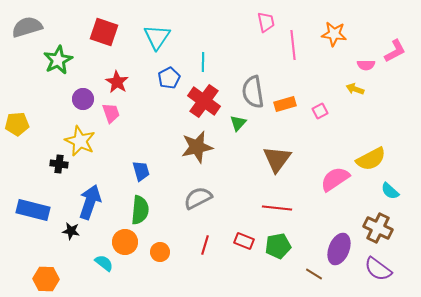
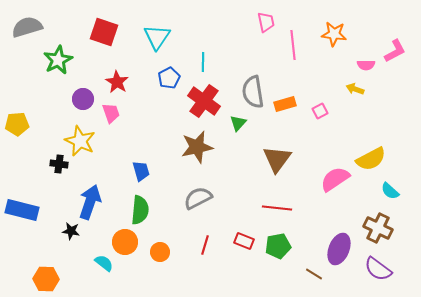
blue rectangle at (33, 210): moved 11 px left
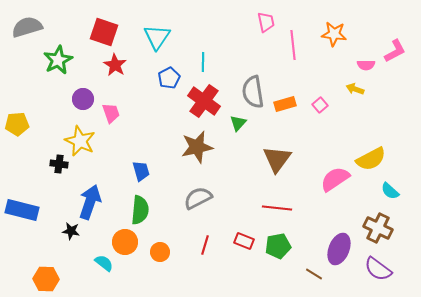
red star at (117, 82): moved 2 px left, 17 px up
pink square at (320, 111): moved 6 px up; rotated 14 degrees counterclockwise
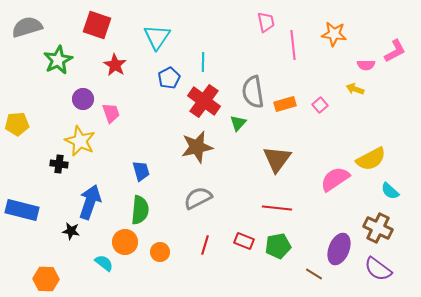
red square at (104, 32): moved 7 px left, 7 px up
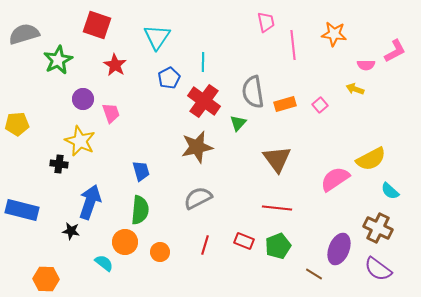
gray semicircle at (27, 27): moved 3 px left, 7 px down
brown triangle at (277, 159): rotated 12 degrees counterclockwise
green pentagon at (278, 246): rotated 10 degrees counterclockwise
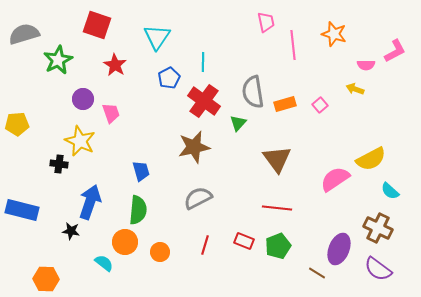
orange star at (334, 34): rotated 10 degrees clockwise
brown star at (197, 147): moved 3 px left
green semicircle at (140, 210): moved 2 px left
brown line at (314, 274): moved 3 px right, 1 px up
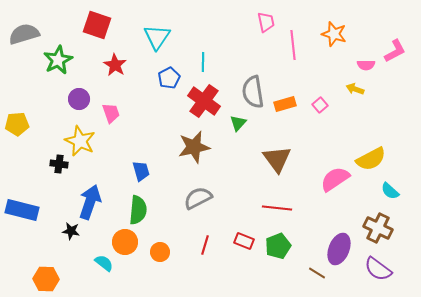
purple circle at (83, 99): moved 4 px left
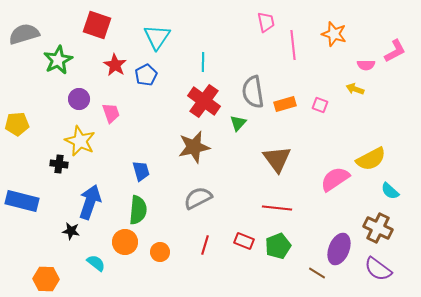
blue pentagon at (169, 78): moved 23 px left, 3 px up
pink square at (320, 105): rotated 28 degrees counterclockwise
blue rectangle at (22, 210): moved 9 px up
cyan semicircle at (104, 263): moved 8 px left
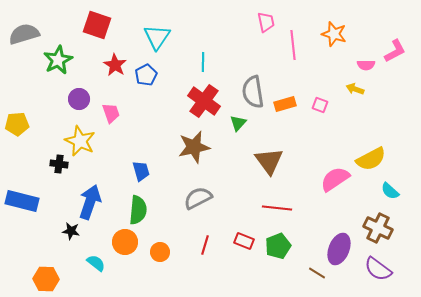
brown triangle at (277, 159): moved 8 px left, 2 px down
